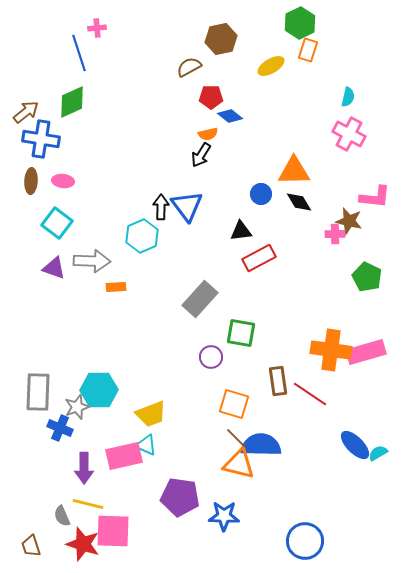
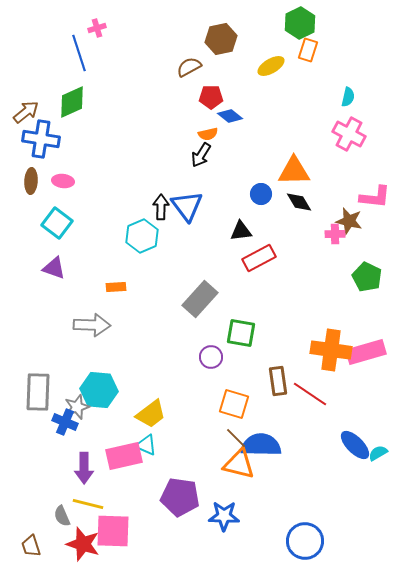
pink cross at (97, 28): rotated 12 degrees counterclockwise
gray arrow at (92, 261): moved 64 px down
cyan hexagon at (99, 390): rotated 6 degrees clockwise
yellow trapezoid at (151, 414): rotated 16 degrees counterclockwise
blue cross at (60, 428): moved 5 px right, 6 px up
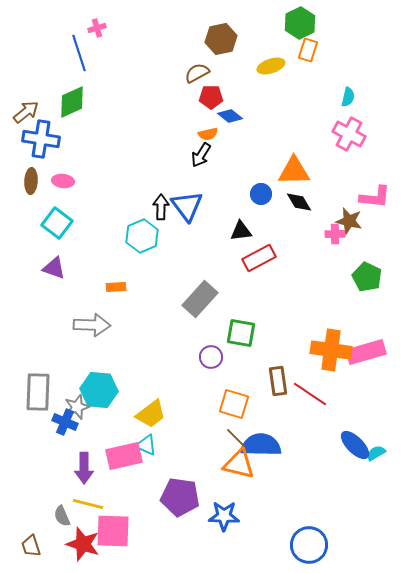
yellow ellipse at (271, 66): rotated 12 degrees clockwise
brown semicircle at (189, 67): moved 8 px right, 6 px down
cyan semicircle at (378, 453): moved 2 px left
blue circle at (305, 541): moved 4 px right, 4 px down
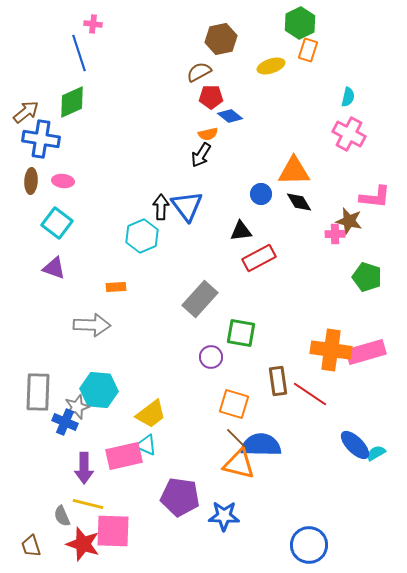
pink cross at (97, 28): moved 4 px left, 4 px up; rotated 24 degrees clockwise
brown semicircle at (197, 73): moved 2 px right, 1 px up
green pentagon at (367, 277): rotated 8 degrees counterclockwise
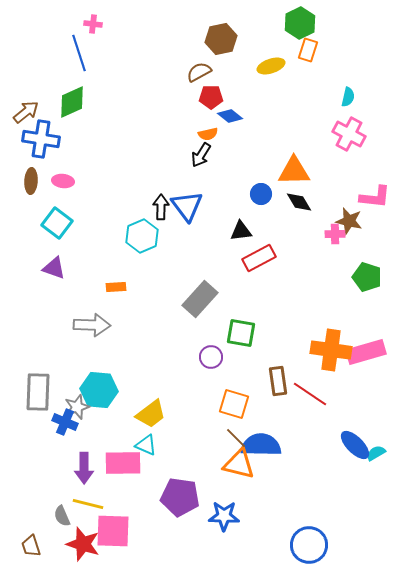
pink rectangle at (124, 456): moved 1 px left, 7 px down; rotated 12 degrees clockwise
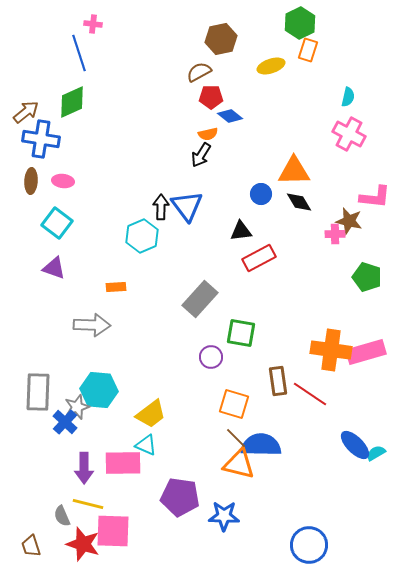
blue cross at (65, 422): rotated 20 degrees clockwise
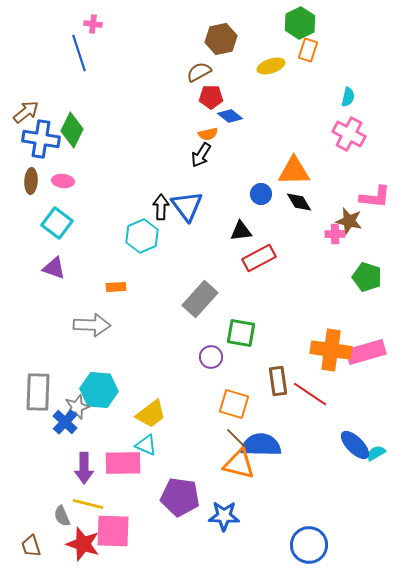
green diamond at (72, 102): moved 28 px down; rotated 40 degrees counterclockwise
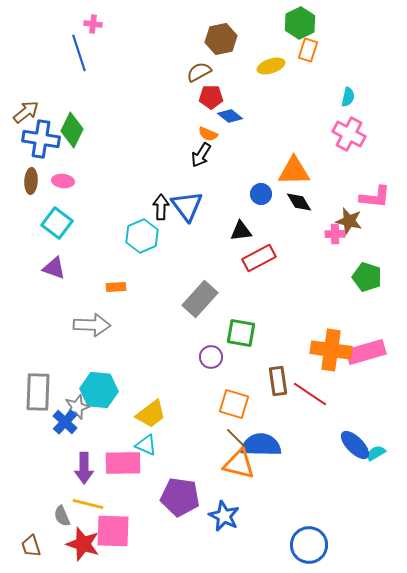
orange semicircle at (208, 134): rotated 36 degrees clockwise
blue star at (224, 516): rotated 24 degrees clockwise
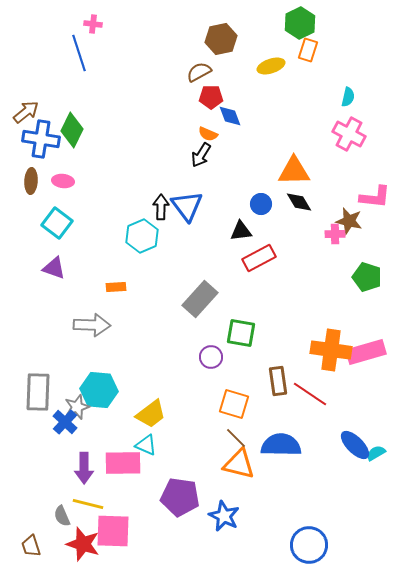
blue diamond at (230, 116): rotated 30 degrees clockwise
blue circle at (261, 194): moved 10 px down
blue semicircle at (261, 445): moved 20 px right
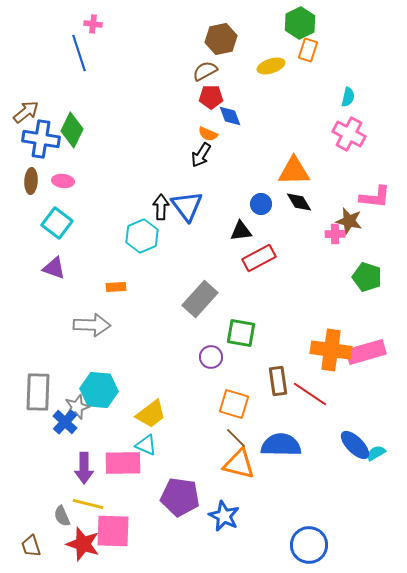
brown semicircle at (199, 72): moved 6 px right, 1 px up
